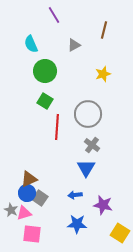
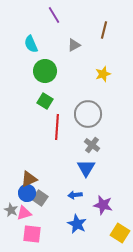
blue star: rotated 24 degrees clockwise
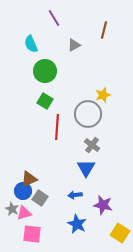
purple line: moved 3 px down
yellow star: moved 21 px down
blue circle: moved 4 px left, 2 px up
gray star: moved 1 px right, 1 px up
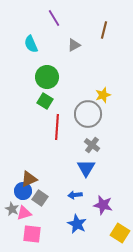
green circle: moved 2 px right, 6 px down
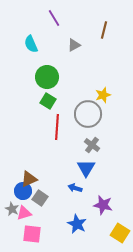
green square: moved 3 px right
blue arrow: moved 7 px up; rotated 24 degrees clockwise
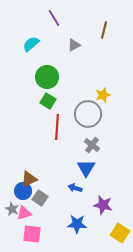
cyan semicircle: rotated 72 degrees clockwise
blue star: rotated 24 degrees counterclockwise
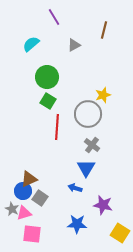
purple line: moved 1 px up
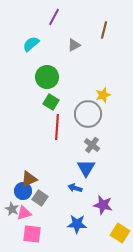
purple line: rotated 60 degrees clockwise
green square: moved 3 px right, 1 px down
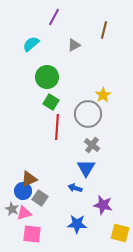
yellow star: rotated 14 degrees counterclockwise
yellow square: rotated 18 degrees counterclockwise
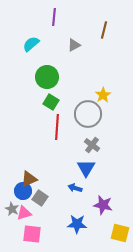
purple line: rotated 24 degrees counterclockwise
